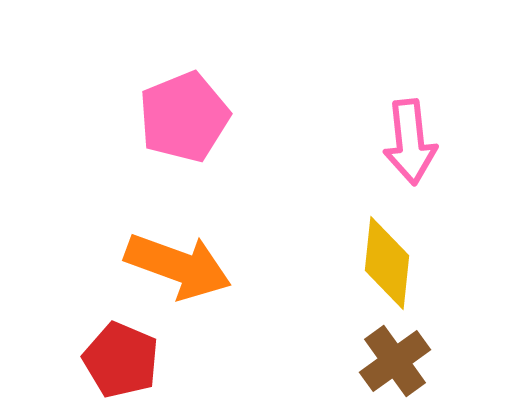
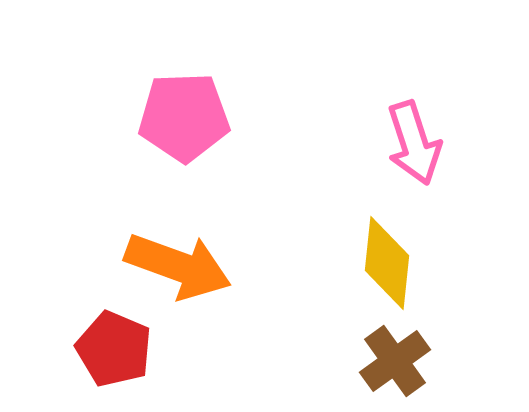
pink pentagon: rotated 20 degrees clockwise
pink arrow: moved 4 px right, 1 px down; rotated 12 degrees counterclockwise
red pentagon: moved 7 px left, 11 px up
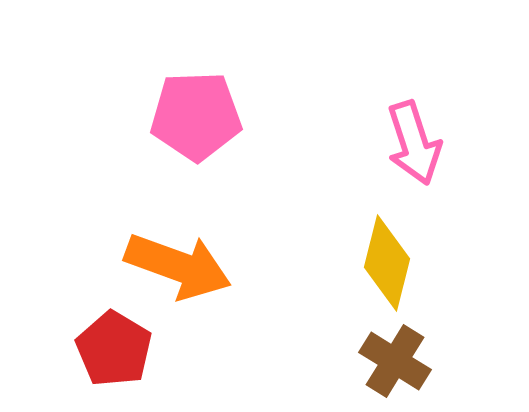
pink pentagon: moved 12 px right, 1 px up
yellow diamond: rotated 8 degrees clockwise
red pentagon: rotated 8 degrees clockwise
brown cross: rotated 22 degrees counterclockwise
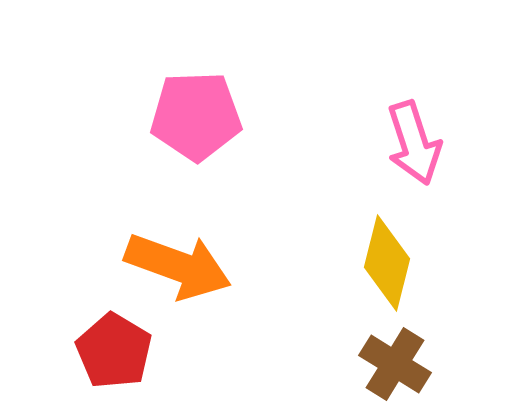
red pentagon: moved 2 px down
brown cross: moved 3 px down
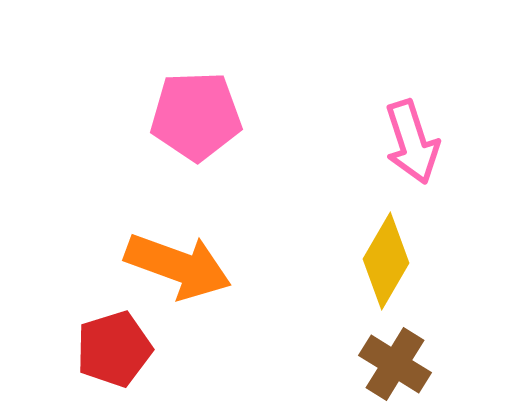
pink arrow: moved 2 px left, 1 px up
yellow diamond: moved 1 px left, 2 px up; rotated 16 degrees clockwise
red pentagon: moved 2 px up; rotated 24 degrees clockwise
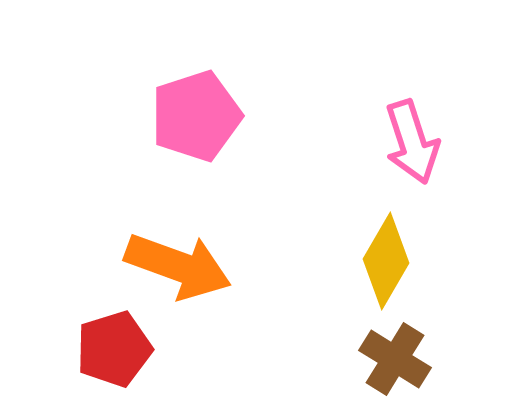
pink pentagon: rotated 16 degrees counterclockwise
brown cross: moved 5 px up
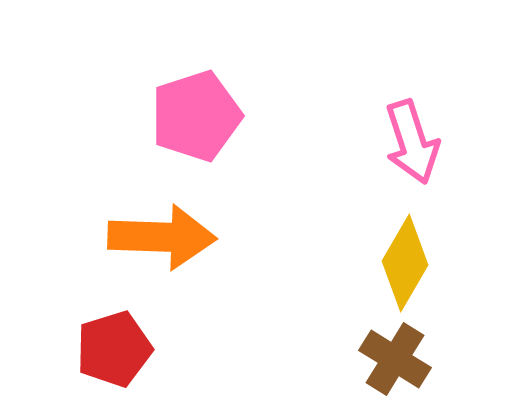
yellow diamond: moved 19 px right, 2 px down
orange arrow: moved 16 px left, 29 px up; rotated 18 degrees counterclockwise
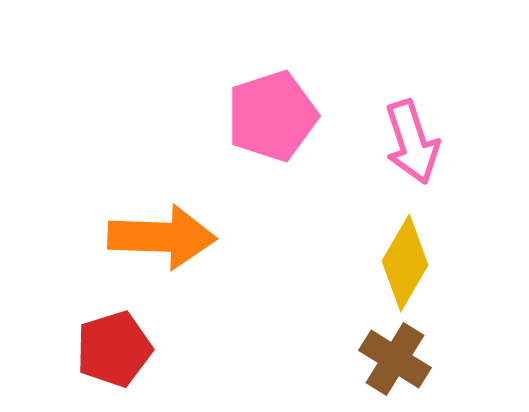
pink pentagon: moved 76 px right
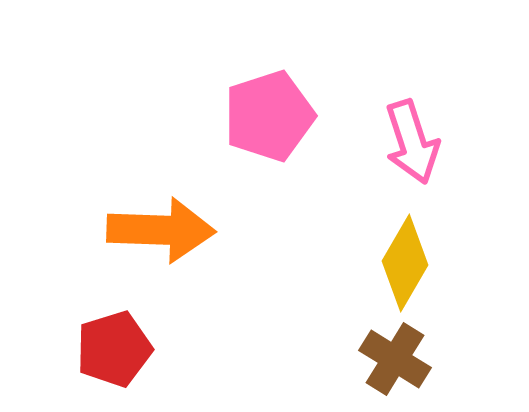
pink pentagon: moved 3 px left
orange arrow: moved 1 px left, 7 px up
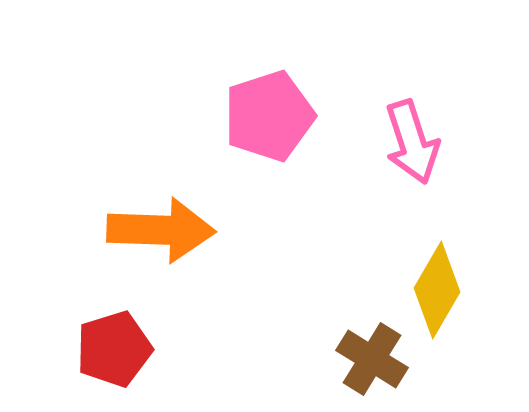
yellow diamond: moved 32 px right, 27 px down
brown cross: moved 23 px left
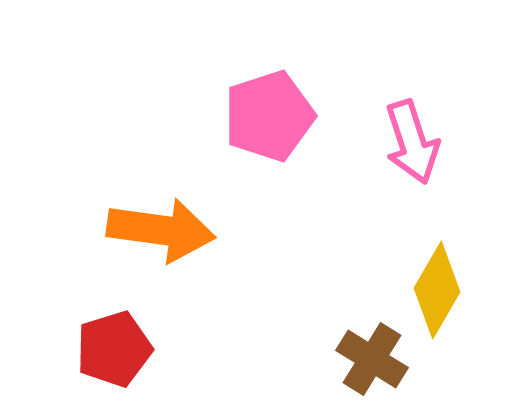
orange arrow: rotated 6 degrees clockwise
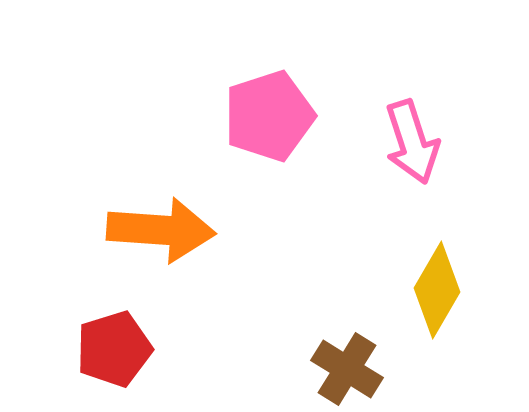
orange arrow: rotated 4 degrees counterclockwise
brown cross: moved 25 px left, 10 px down
